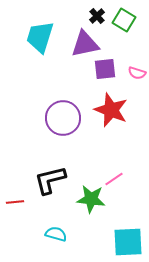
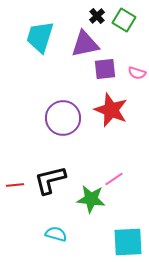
red line: moved 17 px up
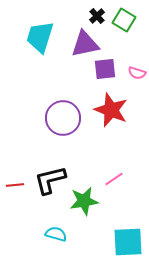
green star: moved 7 px left, 2 px down; rotated 16 degrees counterclockwise
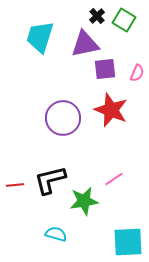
pink semicircle: rotated 84 degrees counterclockwise
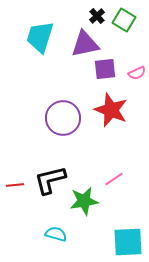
pink semicircle: rotated 42 degrees clockwise
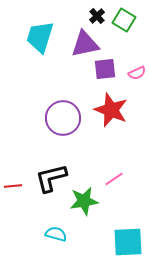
black L-shape: moved 1 px right, 2 px up
red line: moved 2 px left, 1 px down
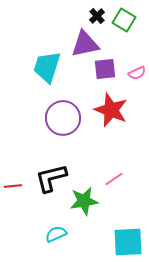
cyan trapezoid: moved 7 px right, 30 px down
cyan semicircle: rotated 40 degrees counterclockwise
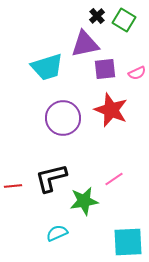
cyan trapezoid: rotated 124 degrees counterclockwise
cyan semicircle: moved 1 px right, 1 px up
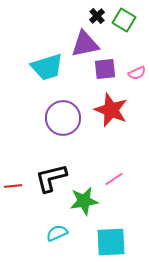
cyan square: moved 17 px left
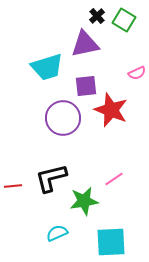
purple square: moved 19 px left, 17 px down
